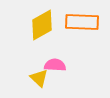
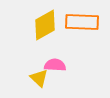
yellow diamond: moved 3 px right
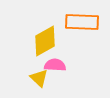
yellow diamond: moved 16 px down
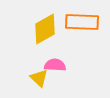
yellow diamond: moved 12 px up
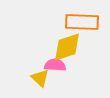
yellow diamond: moved 22 px right, 18 px down; rotated 12 degrees clockwise
yellow triangle: moved 1 px right
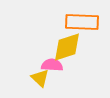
pink semicircle: moved 3 px left
